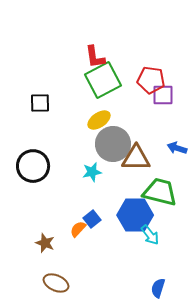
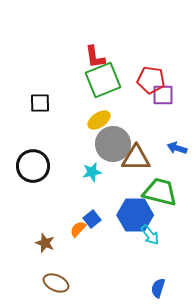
green square: rotated 6 degrees clockwise
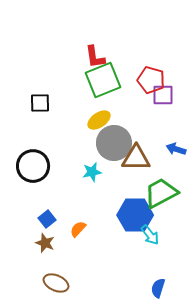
red pentagon: rotated 8 degrees clockwise
gray circle: moved 1 px right, 1 px up
blue arrow: moved 1 px left, 1 px down
green trapezoid: moved 1 px right, 1 px down; rotated 42 degrees counterclockwise
blue square: moved 45 px left
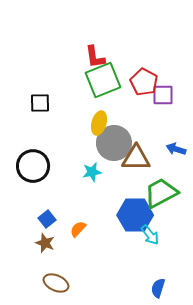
red pentagon: moved 7 px left, 2 px down; rotated 12 degrees clockwise
yellow ellipse: moved 3 px down; rotated 40 degrees counterclockwise
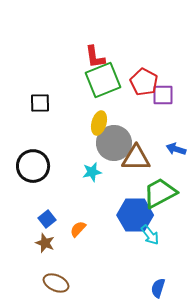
green trapezoid: moved 1 px left
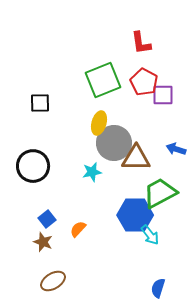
red L-shape: moved 46 px right, 14 px up
brown star: moved 2 px left, 1 px up
brown ellipse: moved 3 px left, 2 px up; rotated 55 degrees counterclockwise
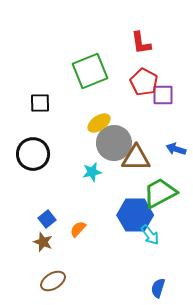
green square: moved 13 px left, 9 px up
yellow ellipse: rotated 40 degrees clockwise
black circle: moved 12 px up
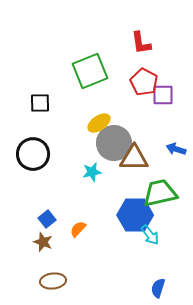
brown triangle: moved 2 px left
green trapezoid: rotated 15 degrees clockwise
brown ellipse: rotated 25 degrees clockwise
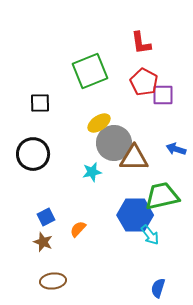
green trapezoid: moved 2 px right, 3 px down
blue square: moved 1 px left, 2 px up; rotated 12 degrees clockwise
